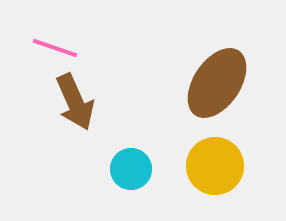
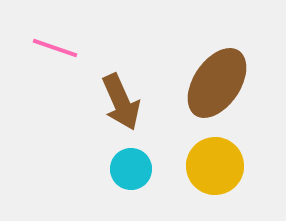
brown arrow: moved 46 px right
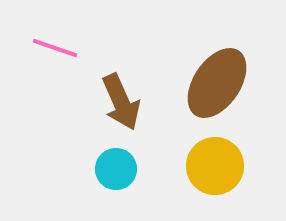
cyan circle: moved 15 px left
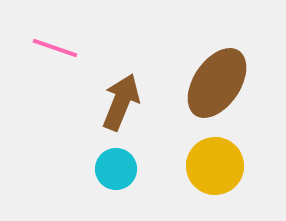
brown arrow: rotated 134 degrees counterclockwise
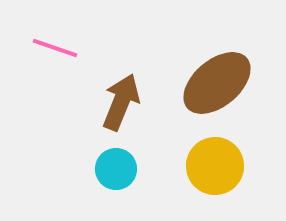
brown ellipse: rotated 16 degrees clockwise
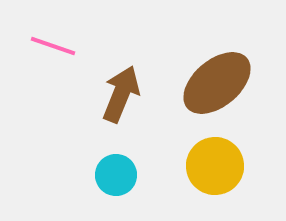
pink line: moved 2 px left, 2 px up
brown arrow: moved 8 px up
cyan circle: moved 6 px down
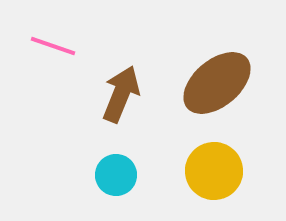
yellow circle: moved 1 px left, 5 px down
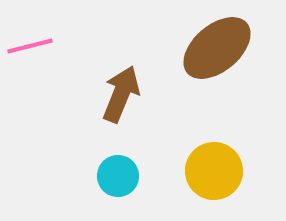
pink line: moved 23 px left; rotated 33 degrees counterclockwise
brown ellipse: moved 35 px up
cyan circle: moved 2 px right, 1 px down
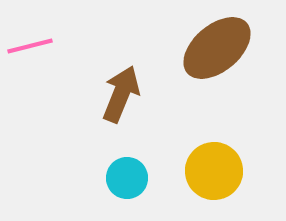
cyan circle: moved 9 px right, 2 px down
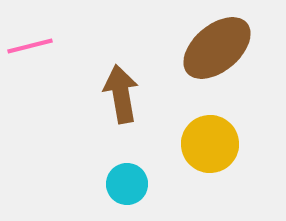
brown arrow: rotated 32 degrees counterclockwise
yellow circle: moved 4 px left, 27 px up
cyan circle: moved 6 px down
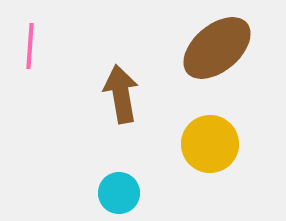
pink line: rotated 72 degrees counterclockwise
cyan circle: moved 8 px left, 9 px down
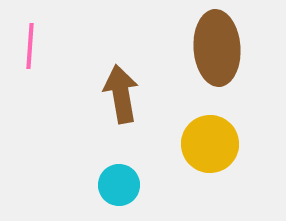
brown ellipse: rotated 54 degrees counterclockwise
cyan circle: moved 8 px up
